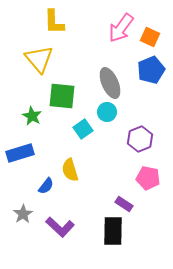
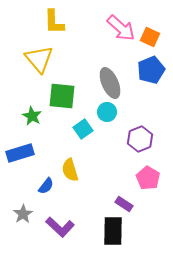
pink arrow: rotated 84 degrees counterclockwise
pink pentagon: rotated 20 degrees clockwise
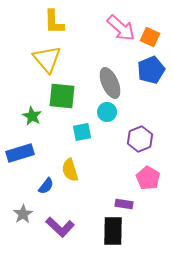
yellow triangle: moved 8 px right
cyan square: moved 1 px left, 3 px down; rotated 24 degrees clockwise
purple rectangle: rotated 24 degrees counterclockwise
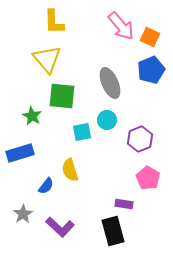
pink arrow: moved 2 px up; rotated 8 degrees clockwise
cyan circle: moved 8 px down
black rectangle: rotated 16 degrees counterclockwise
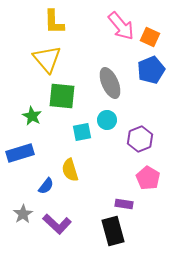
purple L-shape: moved 3 px left, 3 px up
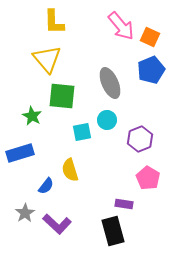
gray star: moved 2 px right, 1 px up
